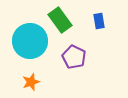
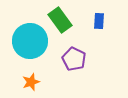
blue rectangle: rotated 14 degrees clockwise
purple pentagon: moved 2 px down
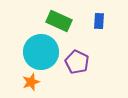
green rectangle: moved 1 px left, 1 px down; rotated 30 degrees counterclockwise
cyan circle: moved 11 px right, 11 px down
purple pentagon: moved 3 px right, 3 px down
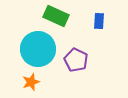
green rectangle: moved 3 px left, 5 px up
cyan circle: moved 3 px left, 3 px up
purple pentagon: moved 1 px left, 2 px up
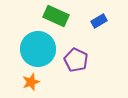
blue rectangle: rotated 56 degrees clockwise
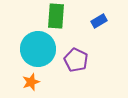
green rectangle: rotated 70 degrees clockwise
